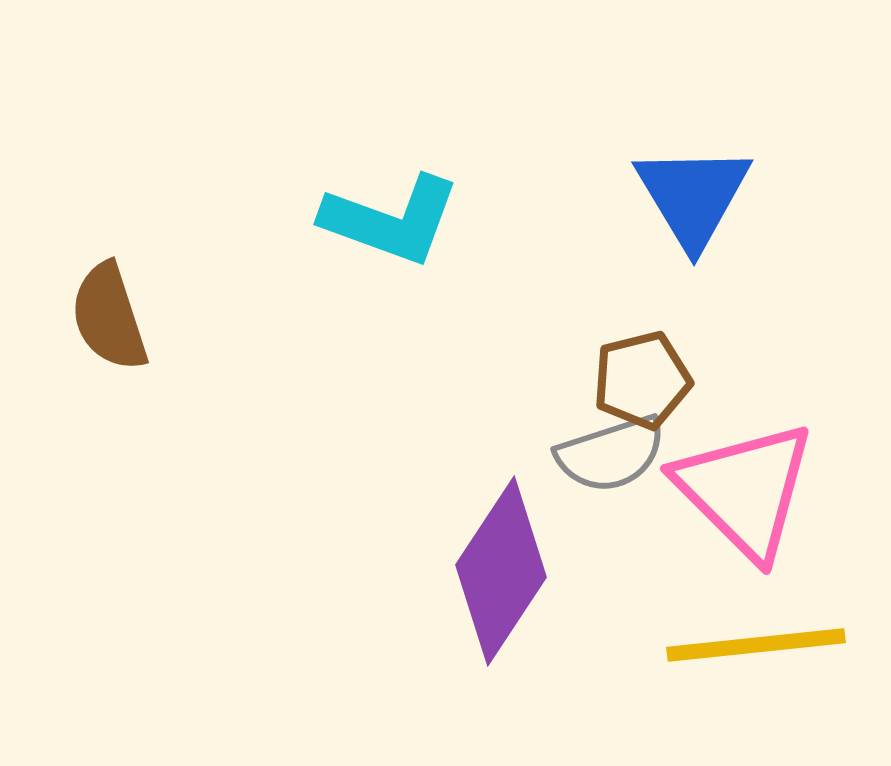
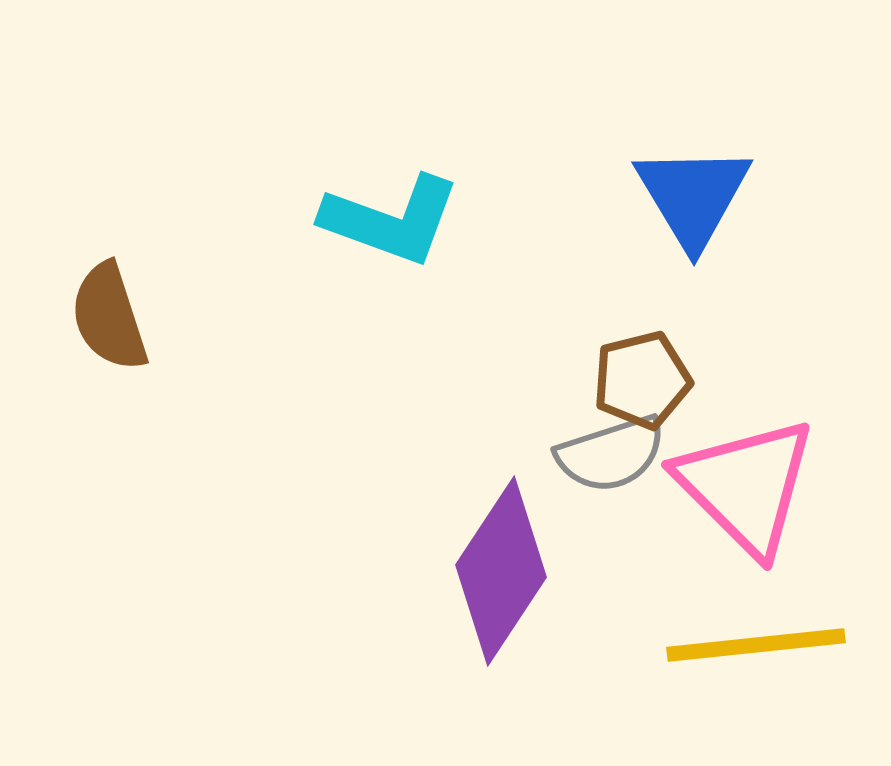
pink triangle: moved 1 px right, 4 px up
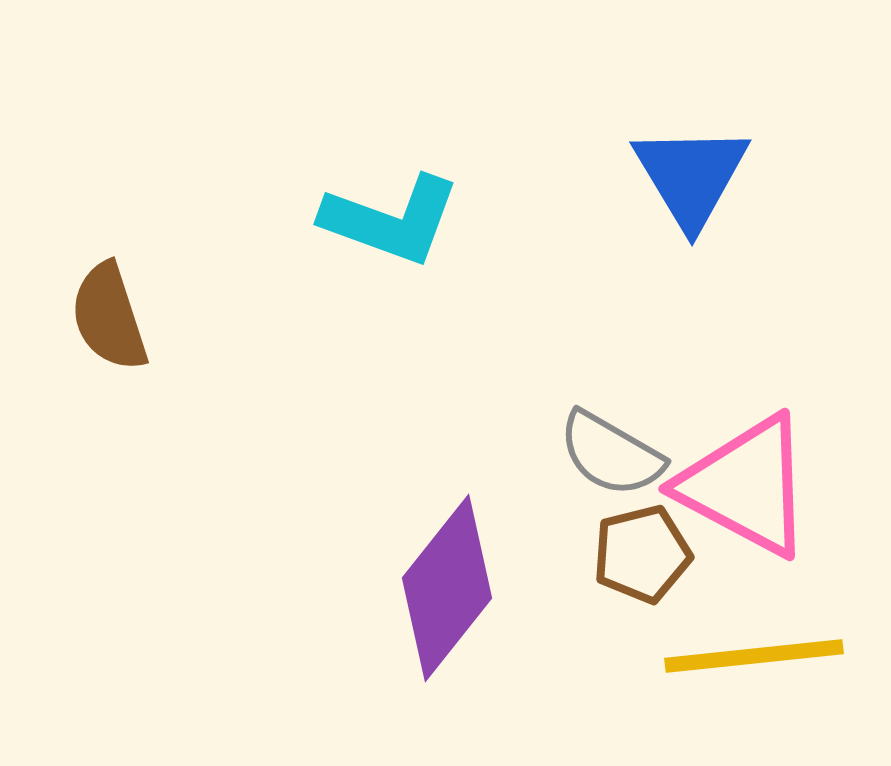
blue triangle: moved 2 px left, 20 px up
brown pentagon: moved 174 px down
gray semicircle: rotated 48 degrees clockwise
pink triangle: rotated 17 degrees counterclockwise
purple diamond: moved 54 px left, 17 px down; rotated 5 degrees clockwise
yellow line: moved 2 px left, 11 px down
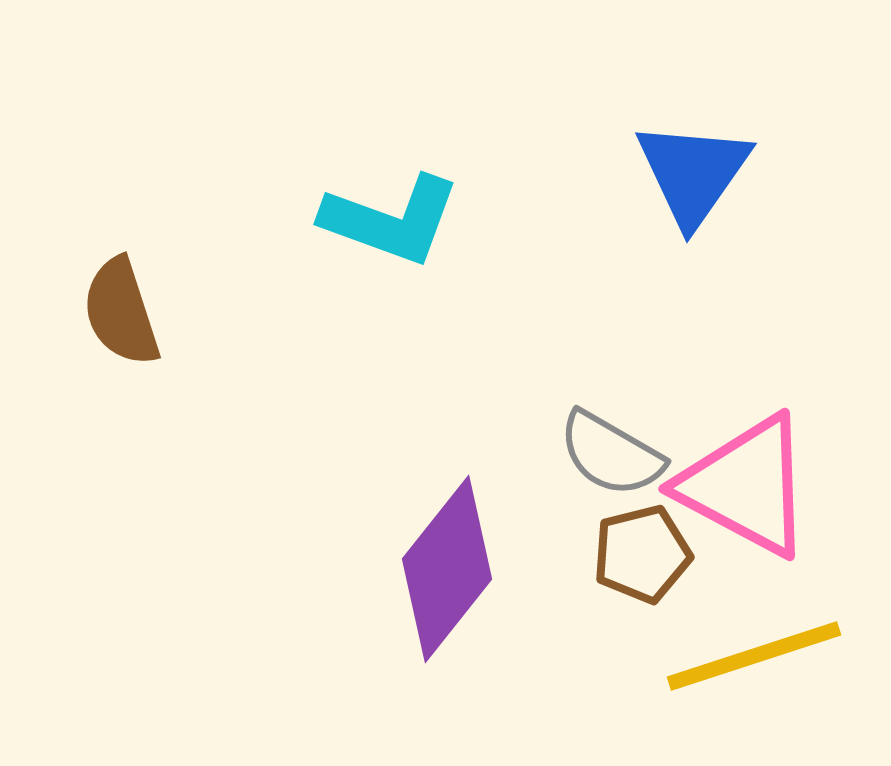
blue triangle: moved 2 px right, 3 px up; rotated 6 degrees clockwise
brown semicircle: moved 12 px right, 5 px up
purple diamond: moved 19 px up
yellow line: rotated 12 degrees counterclockwise
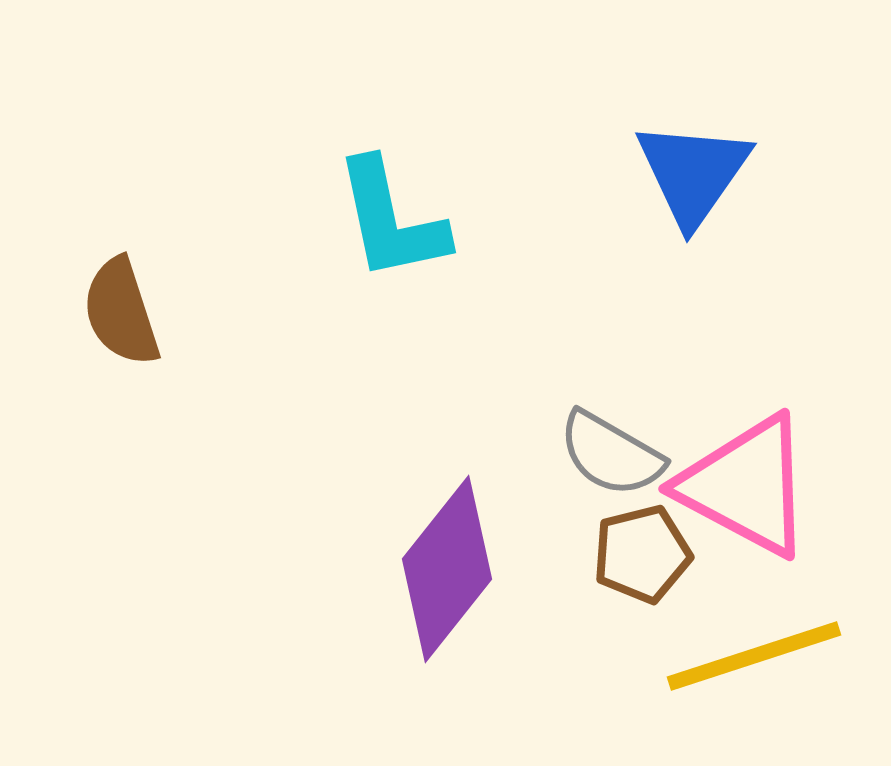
cyan L-shape: rotated 58 degrees clockwise
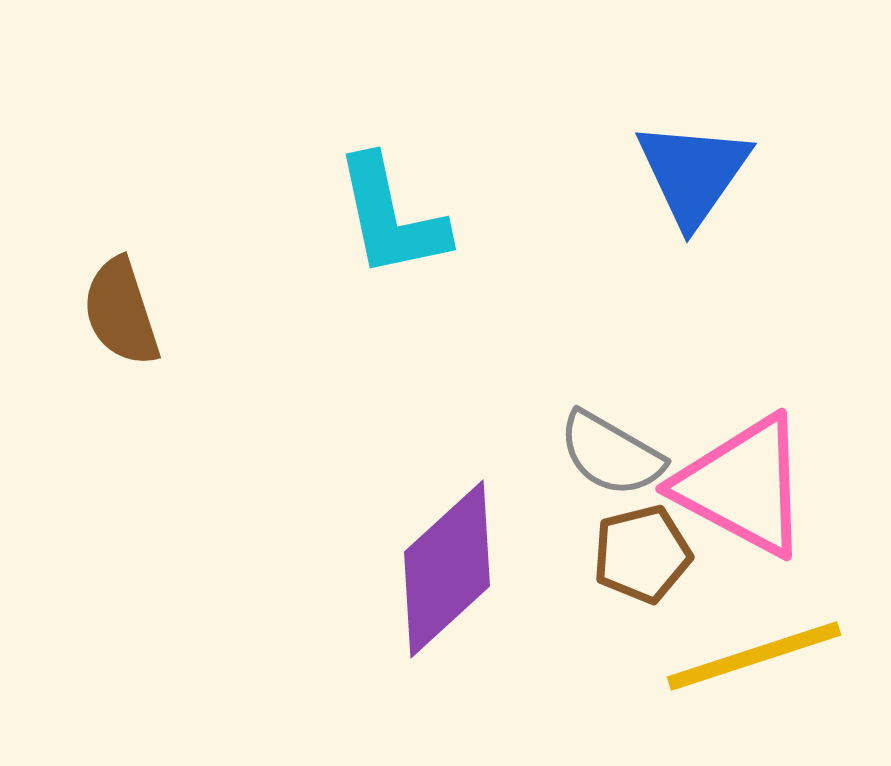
cyan L-shape: moved 3 px up
pink triangle: moved 3 px left
purple diamond: rotated 9 degrees clockwise
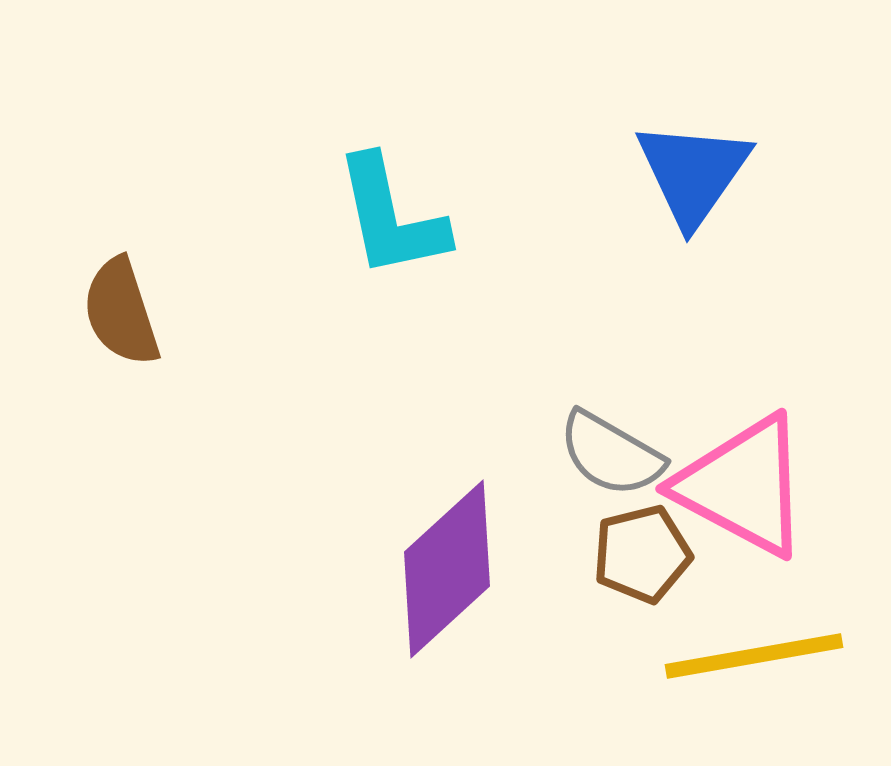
yellow line: rotated 8 degrees clockwise
